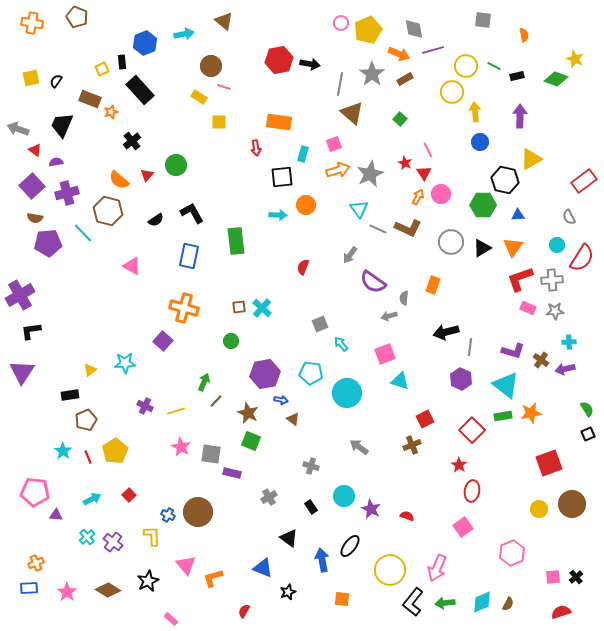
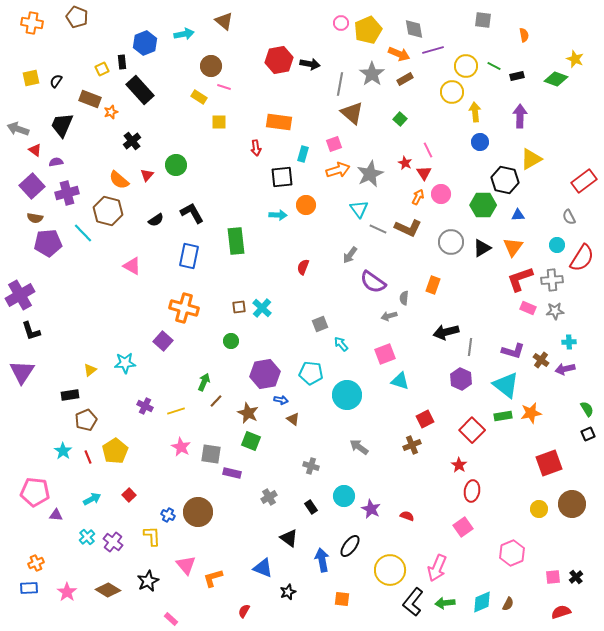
black L-shape at (31, 331): rotated 100 degrees counterclockwise
cyan circle at (347, 393): moved 2 px down
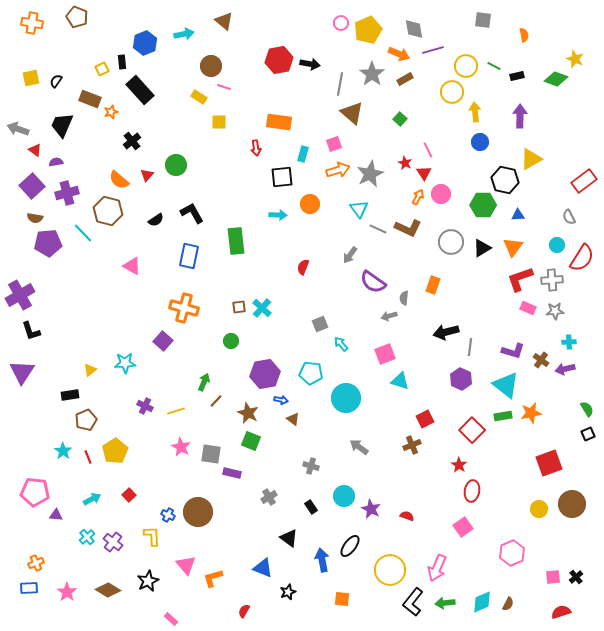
orange circle at (306, 205): moved 4 px right, 1 px up
cyan circle at (347, 395): moved 1 px left, 3 px down
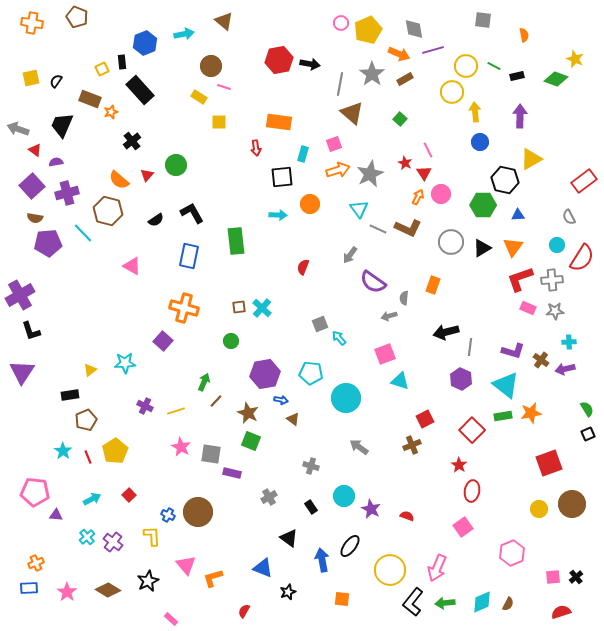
cyan arrow at (341, 344): moved 2 px left, 6 px up
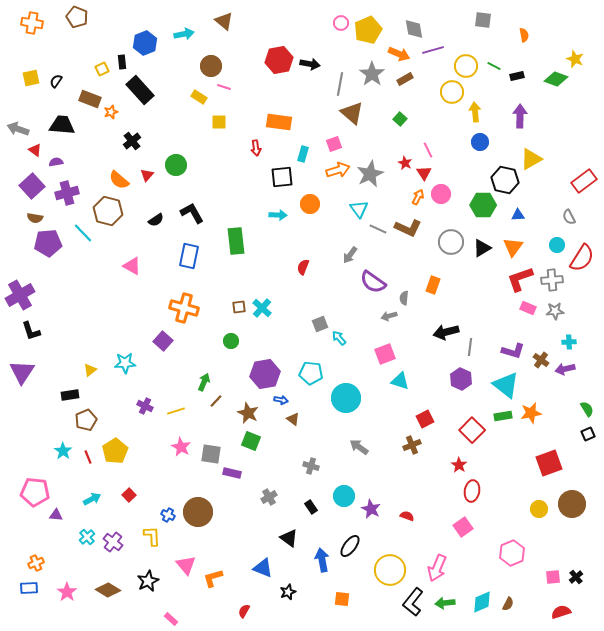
black trapezoid at (62, 125): rotated 72 degrees clockwise
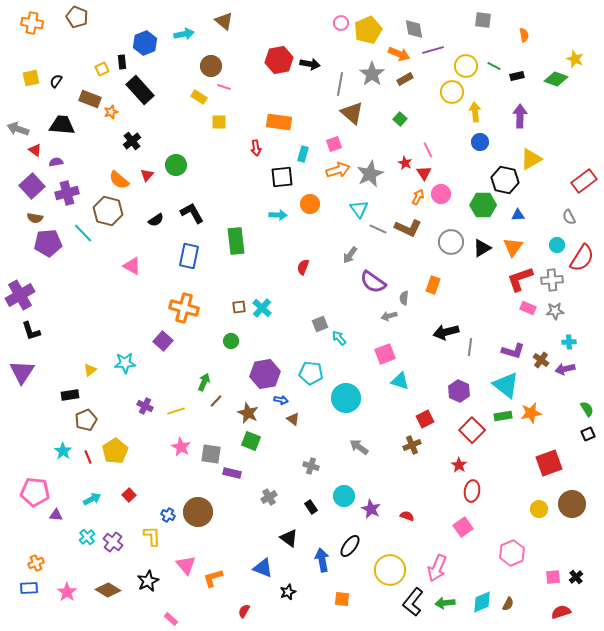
purple hexagon at (461, 379): moved 2 px left, 12 px down
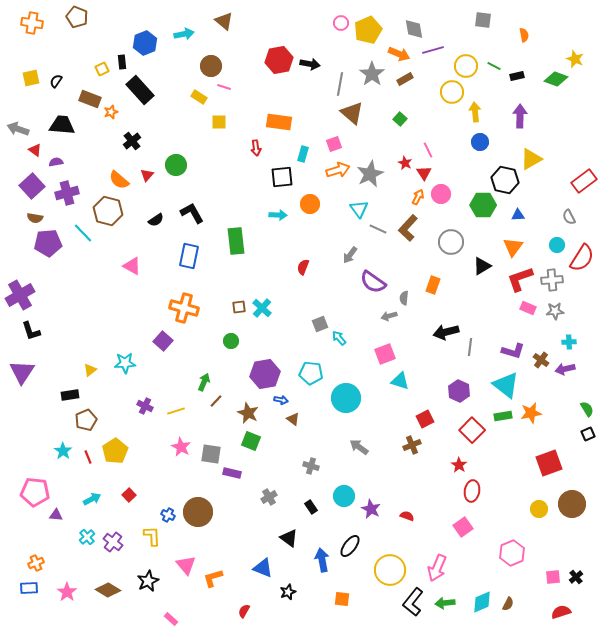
brown L-shape at (408, 228): rotated 108 degrees clockwise
black triangle at (482, 248): moved 18 px down
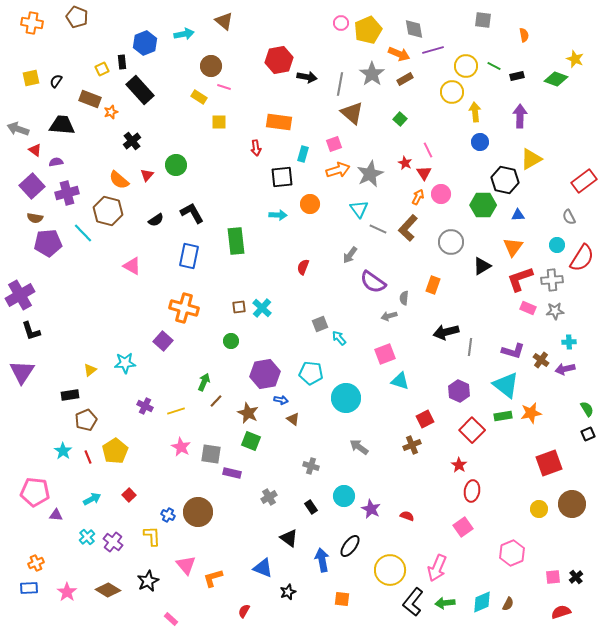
black arrow at (310, 64): moved 3 px left, 13 px down
